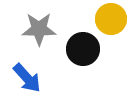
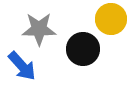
blue arrow: moved 5 px left, 12 px up
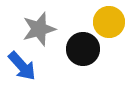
yellow circle: moved 2 px left, 3 px down
gray star: rotated 16 degrees counterclockwise
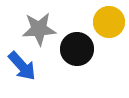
gray star: rotated 12 degrees clockwise
black circle: moved 6 px left
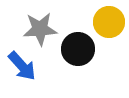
gray star: moved 1 px right
black circle: moved 1 px right
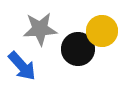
yellow circle: moved 7 px left, 9 px down
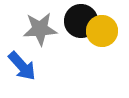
black circle: moved 3 px right, 28 px up
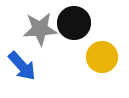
black circle: moved 7 px left, 2 px down
yellow circle: moved 26 px down
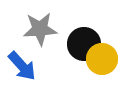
black circle: moved 10 px right, 21 px down
yellow circle: moved 2 px down
